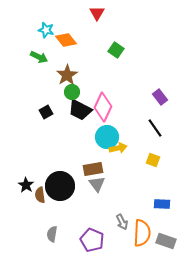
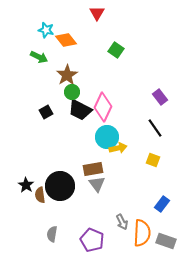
blue rectangle: rotated 56 degrees counterclockwise
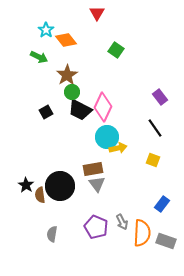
cyan star: rotated 21 degrees clockwise
purple pentagon: moved 4 px right, 13 px up
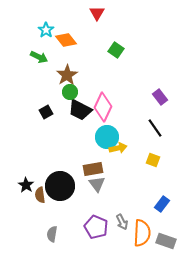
green circle: moved 2 px left
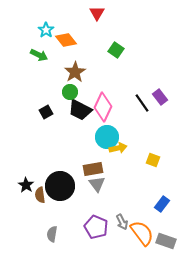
green arrow: moved 2 px up
brown star: moved 8 px right, 3 px up
black line: moved 13 px left, 25 px up
orange semicircle: rotated 40 degrees counterclockwise
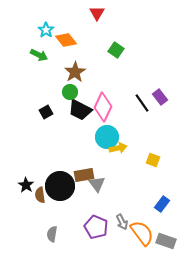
brown rectangle: moved 9 px left, 6 px down
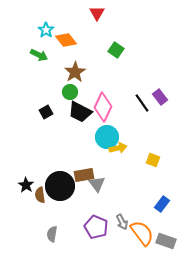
black trapezoid: moved 2 px down
